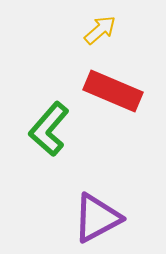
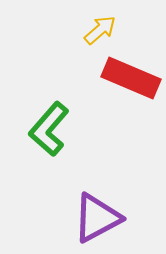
red rectangle: moved 18 px right, 13 px up
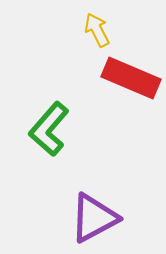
yellow arrow: moved 3 px left; rotated 76 degrees counterclockwise
purple triangle: moved 3 px left
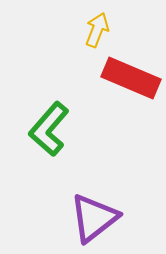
yellow arrow: rotated 48 degrees clockwise
purple triangle: rotated 10 degrees counterclockwise
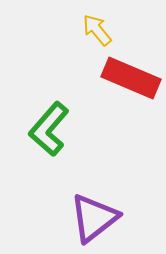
yellow arrow: rotated 60 degrees counterclockwise
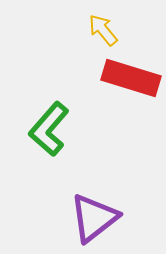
yellow arrow: moved 6 px right
red rectangle: rotated 6 degrees counterclockwise
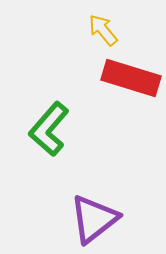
purple triangle: moved 1 px down
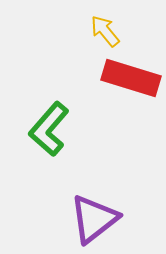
yellow arrow: moved 2 px right, 1 px down
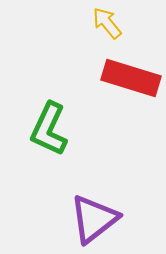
yellow arrow: moved 2 px right, 8 px up
green L-shape: rotated 16 degrees counterclockwise
